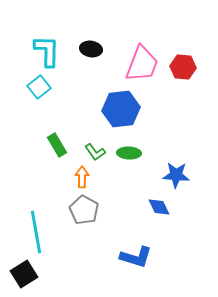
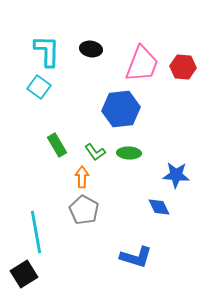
cyan square: rotated 15 degrees counterclockwise
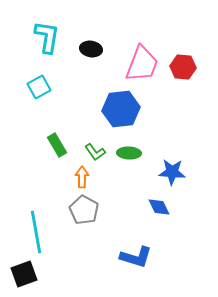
cyan L-shape: moved 14 px up; rotated 8 degrees clockwise
cyan square: rotated 25 degrees clockwise
blue star: moved 4 px left, 3 px up
black square: rotated 12 degrees clockwise
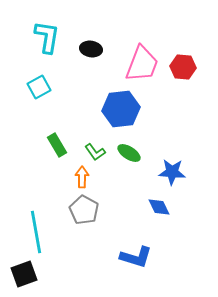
green ellipse: rotated 30 degrees clockwise
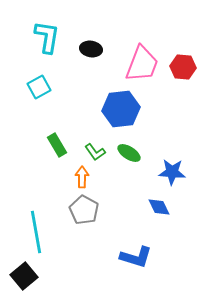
black square: moved 2 px down; rotated 20 degrees counterclockwise
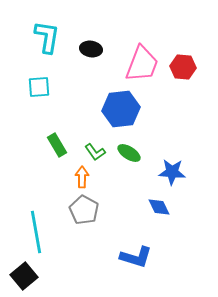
cyan square: rotated 25 degrees clockwise
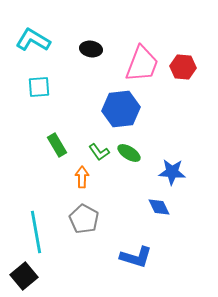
cyan L-shape: moved 14 px left, 3 px down; rotated 68 degrees counterclockwise
green L-shape: moved 4 px right
gray pentagon: moved 9 px down
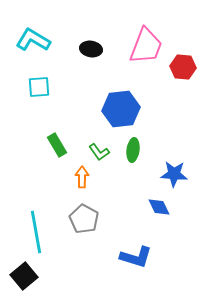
pink trapezoid: moved 4 px right, 18 px up
green ellipse: moved 4 px right, 3 px up; rotated 65 degrees clockwise
blue star: moved 2 px right, 2 px down
